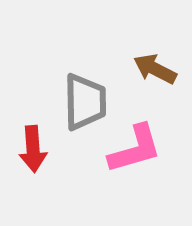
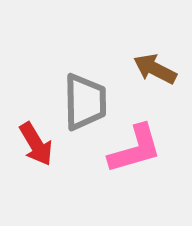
red arrow: moved 3 px right, 5 px up; rotated 27 degrees counterclockwise
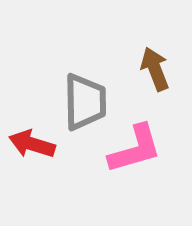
brown arrow: rotated 42 degrees clockwise
red arrow: moved 4 px left; rotated 138 degrees clockwise
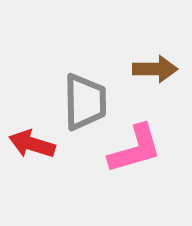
brown arrow: rotated 111 degrees clockwise
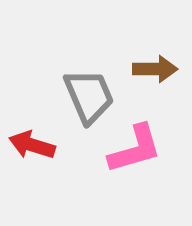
gray trapezoid: moved 4 px right, 6 px up; rotated 22 degrees counterclockwise
red arrow: moved 1 px down
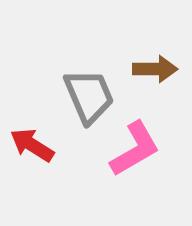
red arrow: rotated 15 degrees clockwise
pink L-shape: rotated 14 degrees counterclockwise
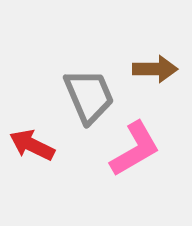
red arrow: rotated 6 degrees counterclockwise
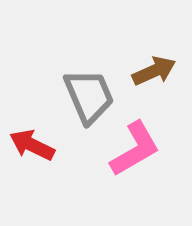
brown arrow: moved 1 px left, 2 px down; rotated 24 degrees counterclockwise
